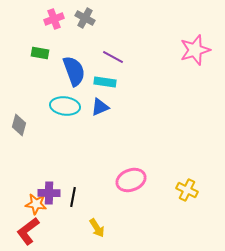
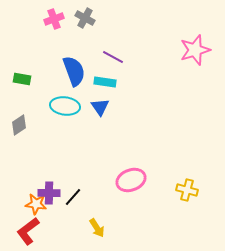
green rectangle: moved 18 px left, 26 px down
blue triangle: rotated 42 degrees counterclockwise
gray diamond: rotated 40 degrees clockwise
yellow cross: rotated 10 degrees counterclockwise
black line: rotated 30 degrees clockwise
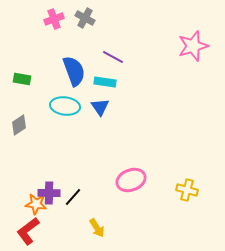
pink star: moved 2 px left, 4 px up
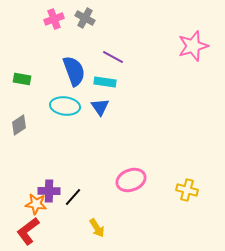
purple cross: moved 2 px up
